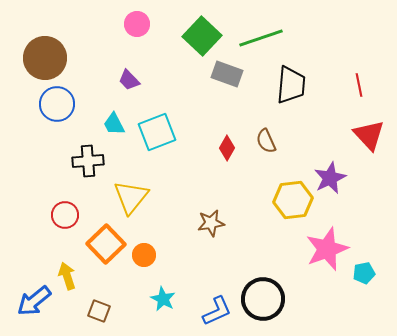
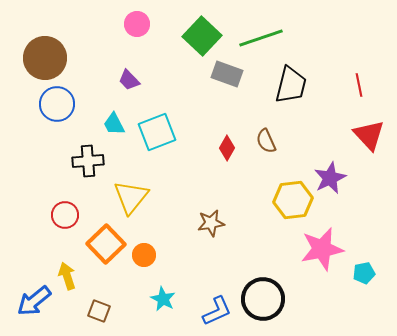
black trapezoid: rotated 9 degrees clockwise
pink star: moved 5 px left; rotated 9 degrees clockwise
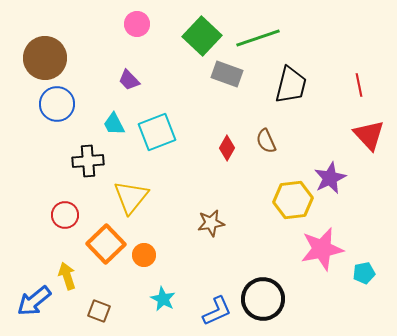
green line: moved 3 px left
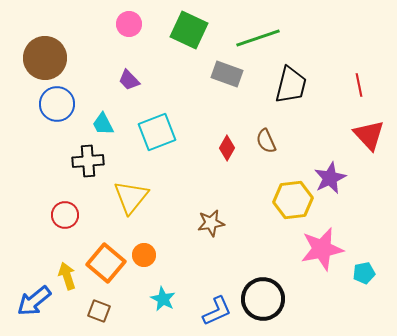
pink circle: moved 8 px left
green square: moved 13 px left, 6 px up; rotated 18 degrees counterclockwise
cyan trapezoid: moved 11 px left
orange square: moved 19 px down; rotated 6 degrees counterclockwise
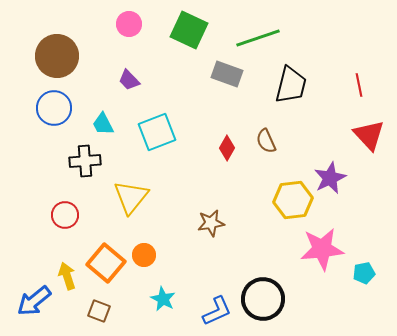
brown circle: moved 12 px right, 2 px up
blue circle: moved 3 px left, 4 px down
black cross: moved 3 px left
pink star: rotated 6 degrees clockwise
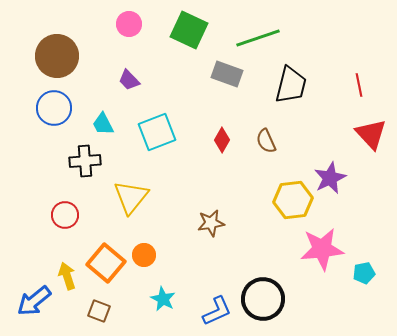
red triangle: moved 2 px right, 1 px up
red diamond: moved 5 px left, 8 px up
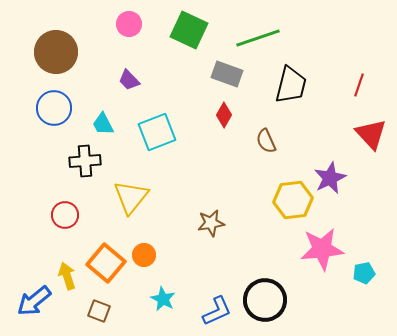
brown circle: moved 1 px left, 4 px up
red line: rotated 30 degrees clockwise
red diamond: moved 2 px right, 25 px up
black circle: moved 2 px right, 1 px down
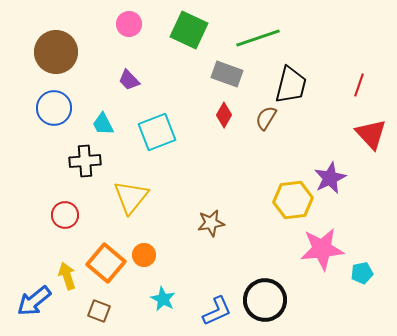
brown semicircle: moved 23 px up; rotated 55 degrees clockwise
cyan pentagon: moved 2 px left
